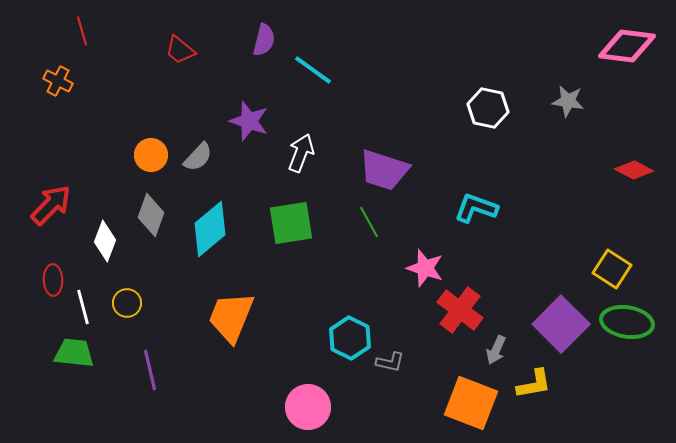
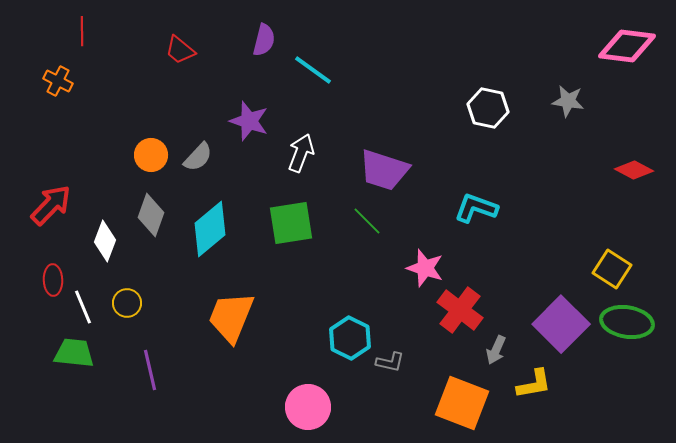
red line: rotated 16 degrees clockwise
green line: moved 2 px left, 1 px up; rotated 16 degrees counterclockwise
white line: rotated 8 degrees counterclockwise
orange square: moved 9 px left
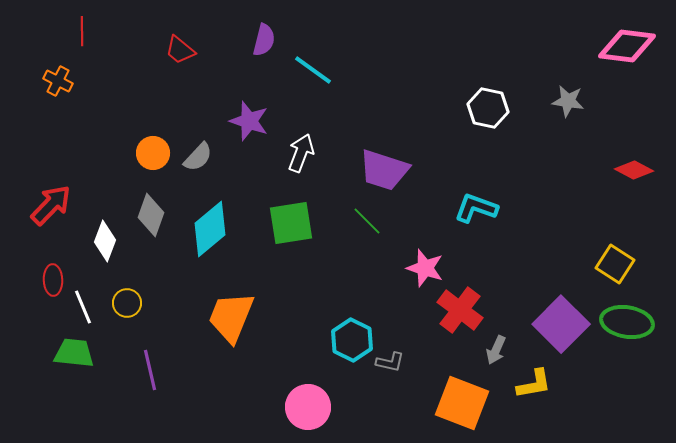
orange circle: moved 2 px right, 2 px up
yellow square: moved 3 px right, 5 px up
cyan hexagon: moved 2 px right, 2 px down
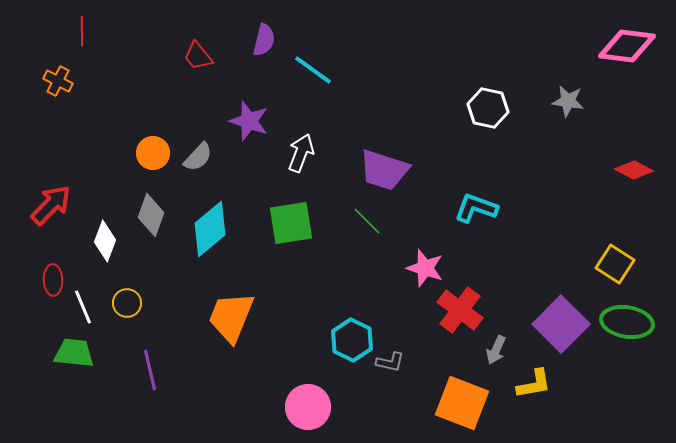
red trapezoid: moved 18 px right, 6 px down; rotated 12 degrees clockwise
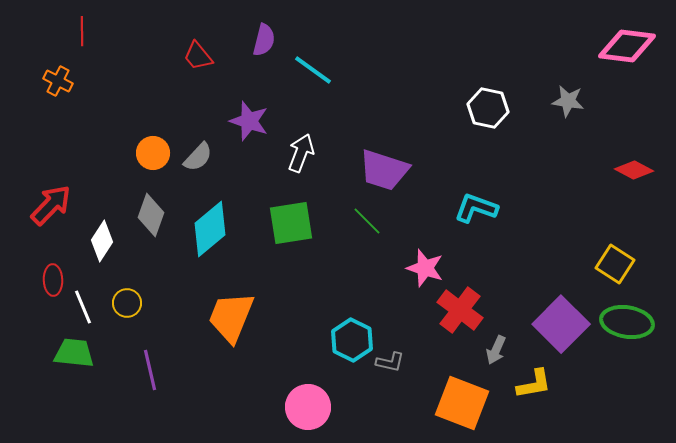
white diamond: moved 3 px left; rotated 12 degrees clockwise
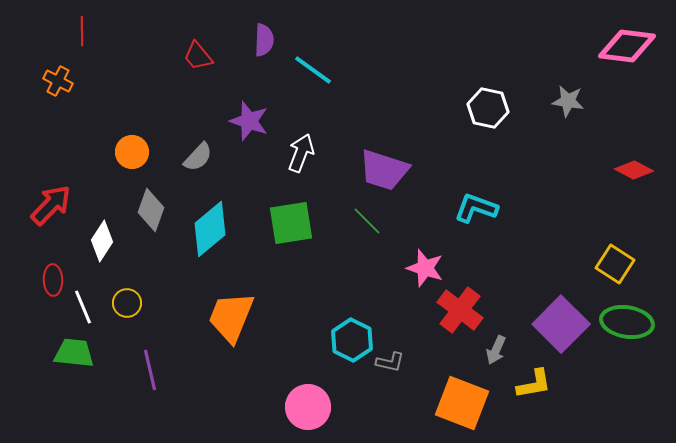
purple semicircle: rotated 12 degrees counterclockwise
orange circle: moved 21 px left, 1 px up
gray diamond: moved 5 px up
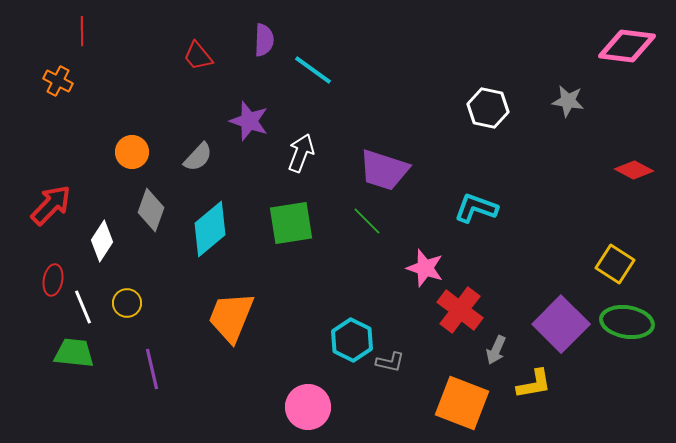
red ellipse: rotated 12 degrees clockwise
purple line: moved 2 px right, 1 px up
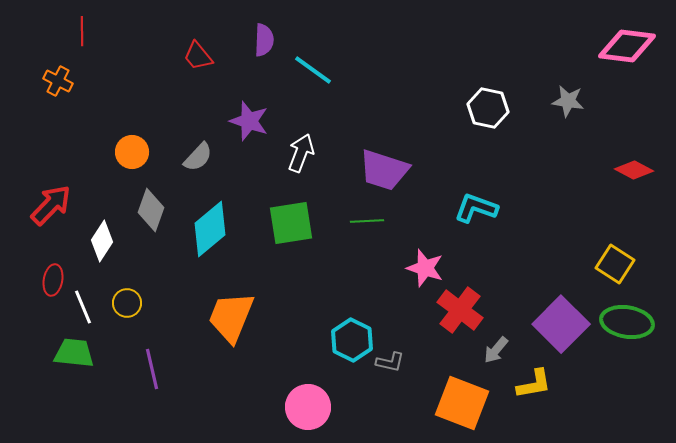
green line: rotated 48 degrees counterclockwise
gray arrow: rotated 16 degrees clockwise
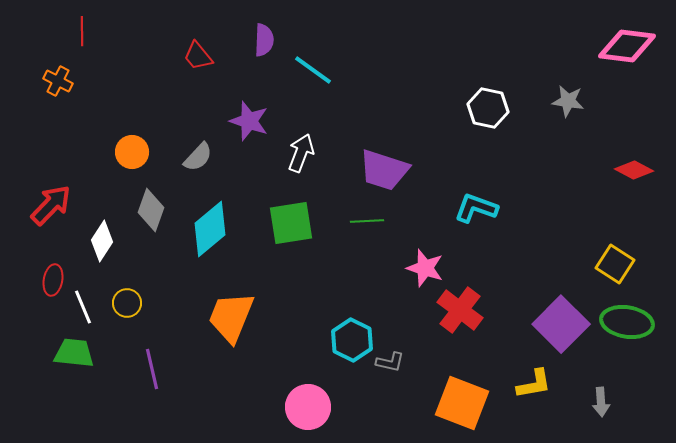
gray arrow: moved 105 px right, 52 px down; rotated 44 degrees counterclockwise
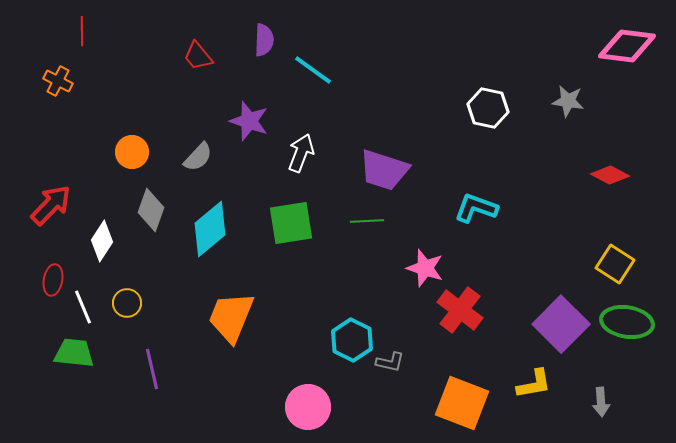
red diamond: moved 24 px left, 5 px down
